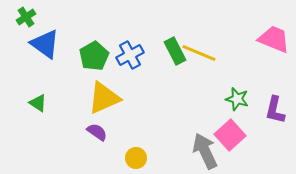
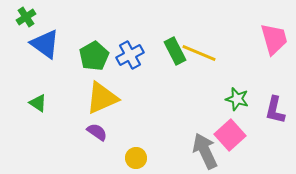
pink trapezoid: rotated 52 degrees clockwise
yellow triangle: moved 2 px left
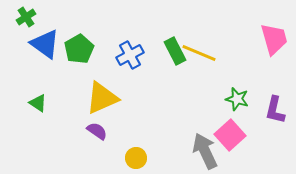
green pentagon: moved 15 px left, 7 px up
purple semicircle: moved 1 px up
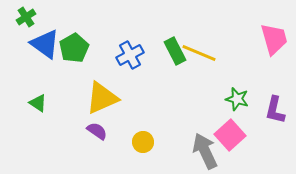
green pentagon: moved 5 px left, 1 px up
yellow circle: moved 7 px right, 16 px up
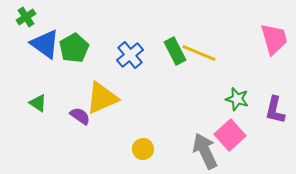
blue cross: rotated 12 degrees counterclockwise
purple semicircle: moved 17 px left, 15 px up
yellow circle: moved 7 px down
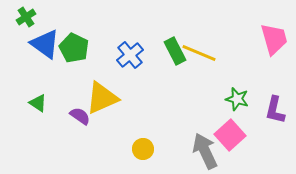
green pentagon: rotated 16 degrees counterclockwise
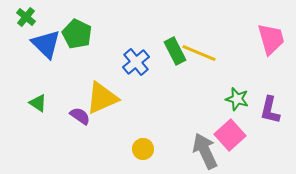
green cross: rotated 18 degrees counterclockwise
pink trapezoid: moved 3 px left
blue triangle: moved 1 px right; rotated 8 degrees clockwise
green pentagon: moved 3 px right, 14 px up
blue cross: moved 6 px right, 7 px down
purple L-shape: moved 5 px left
